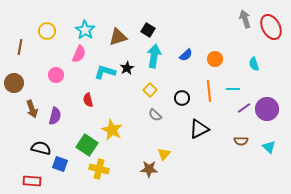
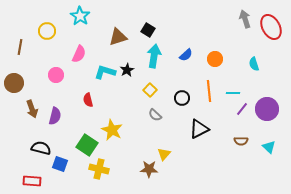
cyan star: moved 5 px left, 14 px up
black star: moved 2 px down
cyan line: moved 4 px down
purple line: moved 2 px left, 1 px down; rotated 16 degrees counterclockwise
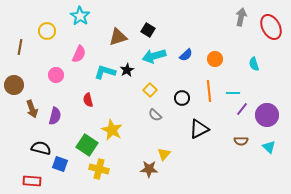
gray arrow: moved 4 px left, 2 px up; rotated 30 degrees clockwise
cyan arrow: rotated 115 degrees counterclockwise
brown circle: moved 2 px down
purple circle: moved 6 px down
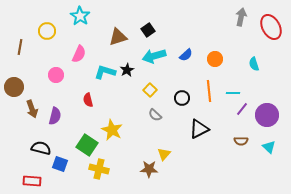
black square: rotated 24 degrees clockwise
brown circle: moved 2 px down
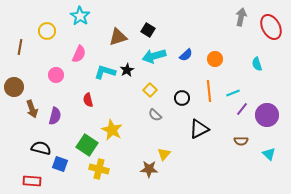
black square: rotated 24 degrees counterclockwise
cyan semicircle: moved 3 px right
cyan line: rotated 24 degrees counterclockwise
cyan triangle: moved 7 px down
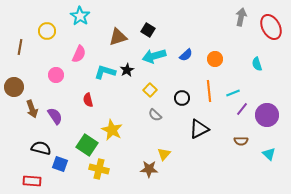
purple semicircle: rotated 48 degrees counterclockwise
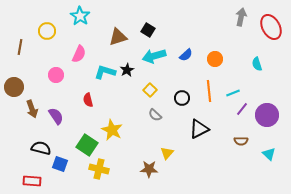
purple semicircle: moved 1 px right
yellow triangle: moved 3 px right, 1 px up
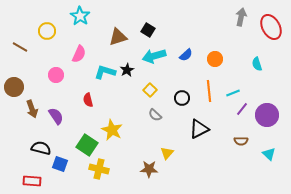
brown line: rotated 70 degrees counterclockwise
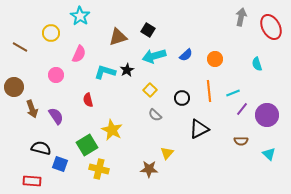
yellow circle: moved 4 px right, 2 px down
green square: rotated 25 degrees clockwise
